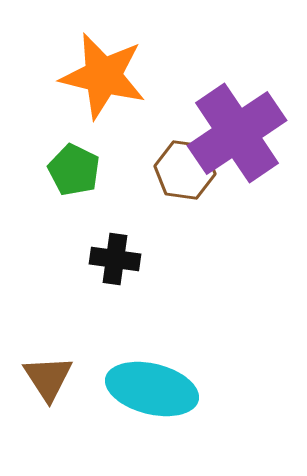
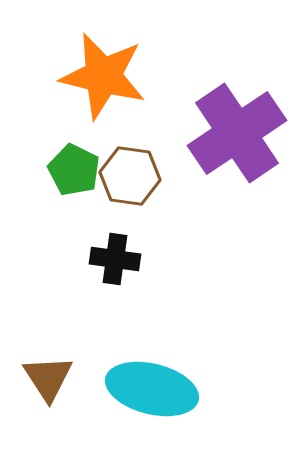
brown hexagon: moved 55 px left, 6 px down
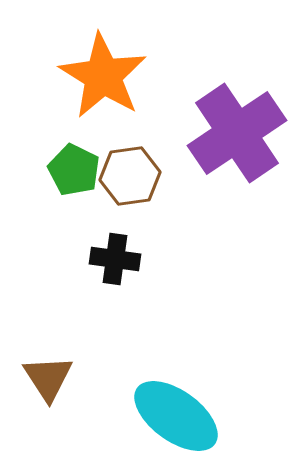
orange star: rotated 18 degrees clockwise
brown hexagon: rotated 16 degrees counterclockwise
cyan ellipse: moved 24 px right, 27 px down; rotated 22 degrees clockwise
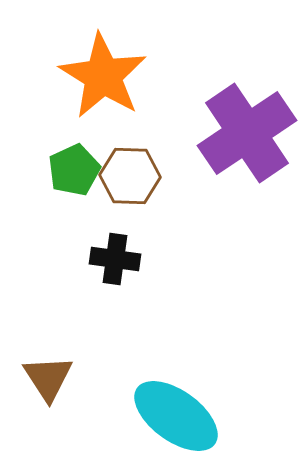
purple cross: moved 10 px right
green pentagon: rotated 21 degrees clockwise
brown hexagon: rotated 10 degrees clockwise
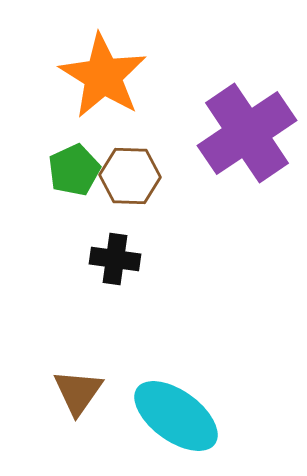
brown triangle: moved 30 px right, 14 px down; rotated 8 degrees clockwise
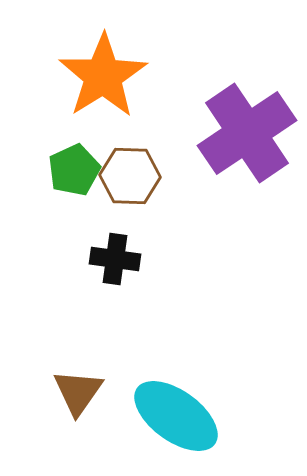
orange star: rotated 8 degrees clockwise
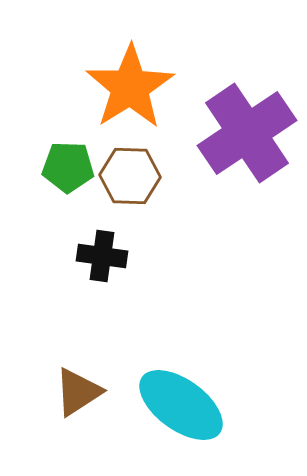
orange star: moved 27 px right, 11 px down
green pentagon: moved 6 px left, 3 px up; rotated 27 degrees clockwise
black cross: moved 13 px left, 3 px up
brown triangle: rotated 22 degrees clockwise
cyan ellipse: moved 5 px right, 11 px up
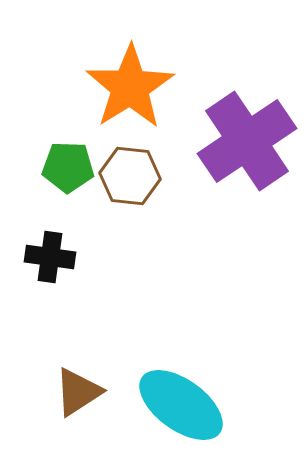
purple cross: moved 8 px down
brown hexagon: rotated 4 degrees clockwise
black cross: moved 52 px left, 1 px down
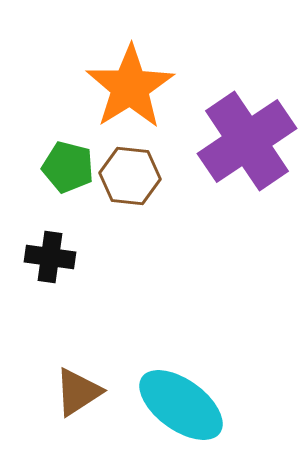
green pentagon: rotated 12 degrees clockwise
